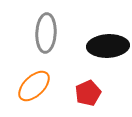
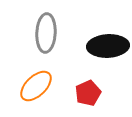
orange ellipse: moved 2 px right
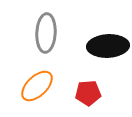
orange ellipse: moved 1 px right
red pentagon: rotated 20 degrees clockwise
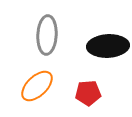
gray ellipse: moved 1 px right, 2 px down
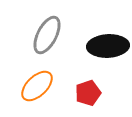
gray ellipse: rotated 24 degrees clockwise
red pentagon: rotated 15 degrees counterclockwise
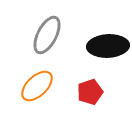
red pentagon: moved 2 px right, 1 px up
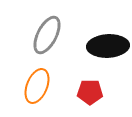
orange ellipse: rotated 24 degrees counterclockwise
red pentagon: rotated 20 degrees clockwise
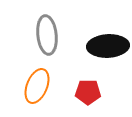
gray ellipse: rotated 33 degrees counterclockwise
red pentagon: moved 2 px left
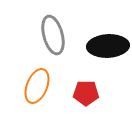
gray ellipse: moved 6 px right; rotated 9 degrees counterclockwise
red pentagon: moved 2 px left, 1 px down
